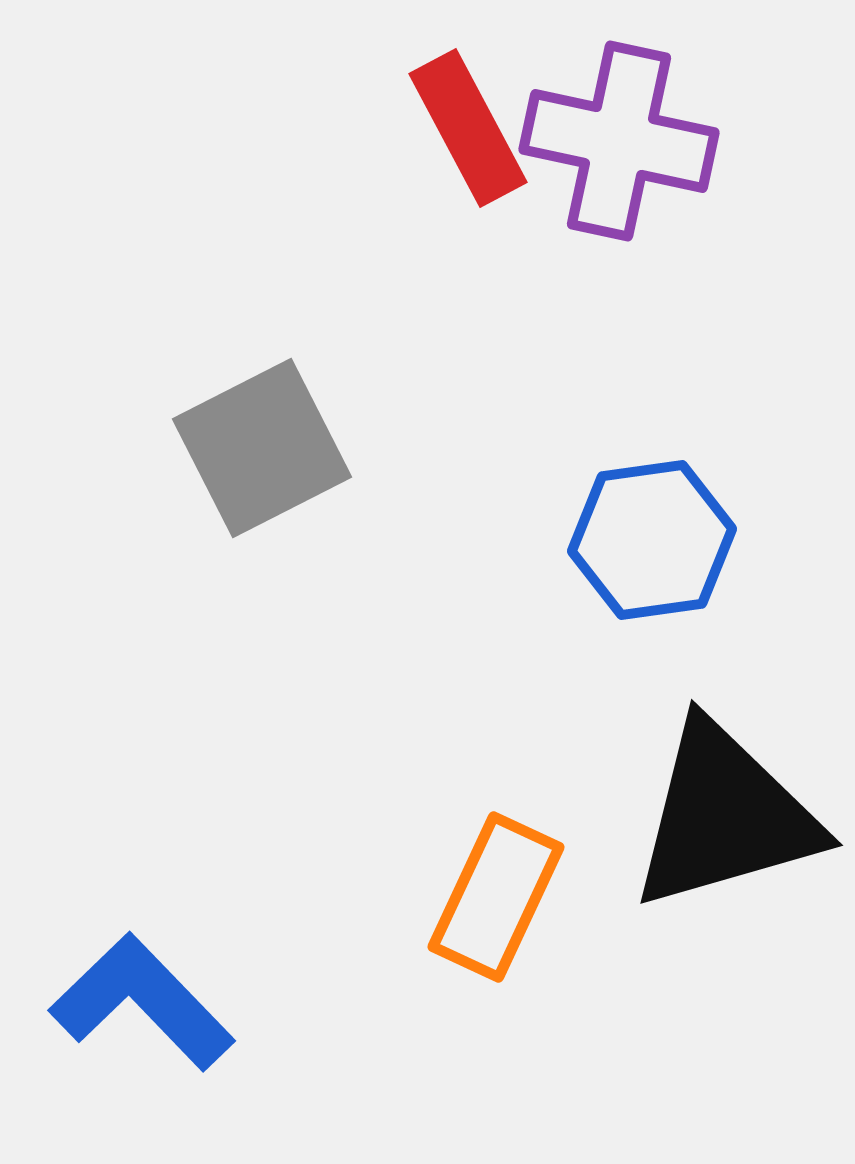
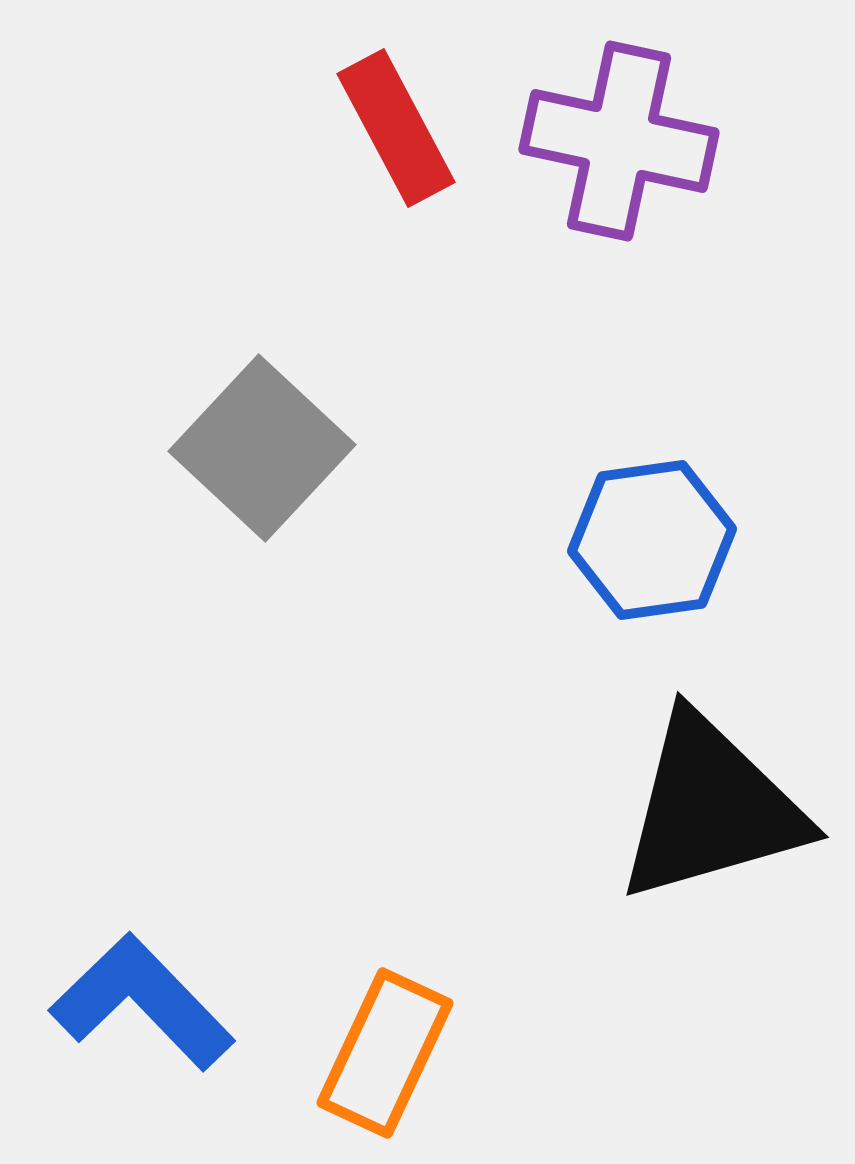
red rectangle: moved 72 px left
gray square: rotated 20 degrees counterclockwise
black triangle: moved 14 px left, 8 px up
orange rectangle: moved 111 px left, 156 px down
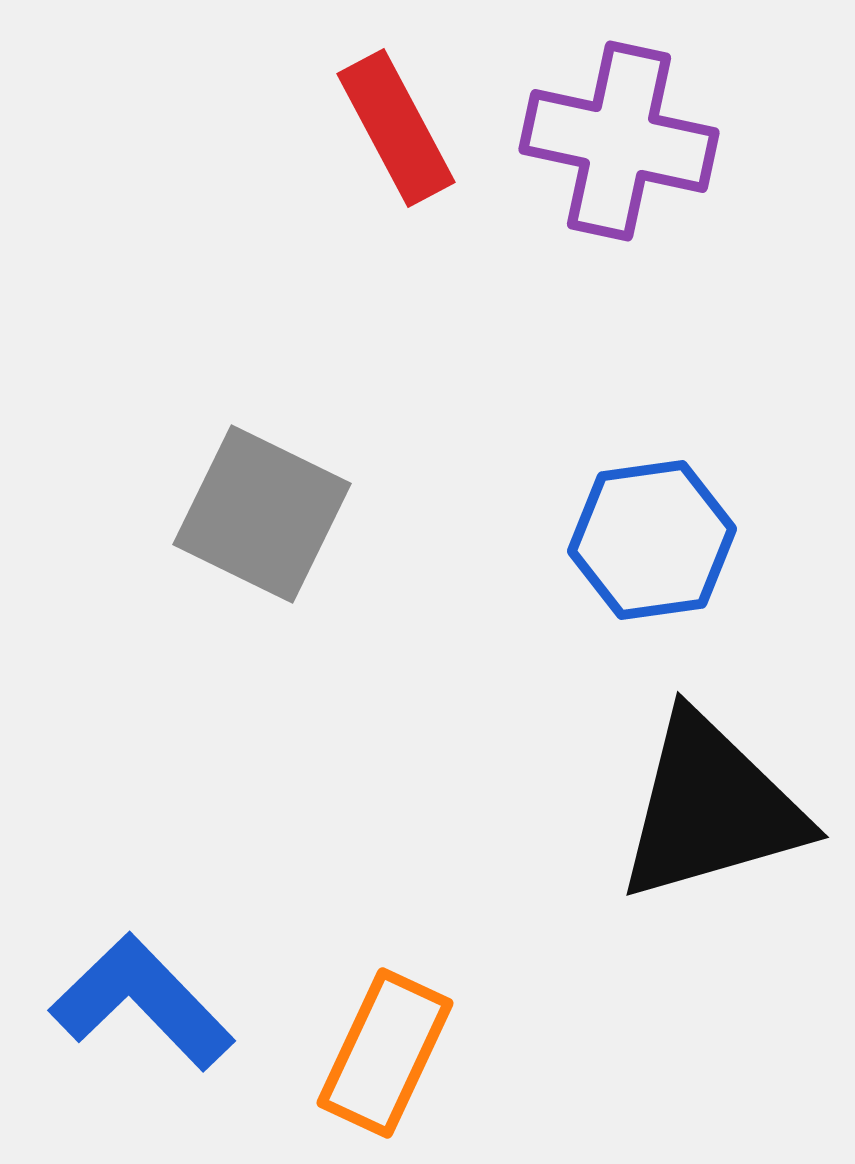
gray square: moved 66 px down; rotated 17 degrees counterclockwise
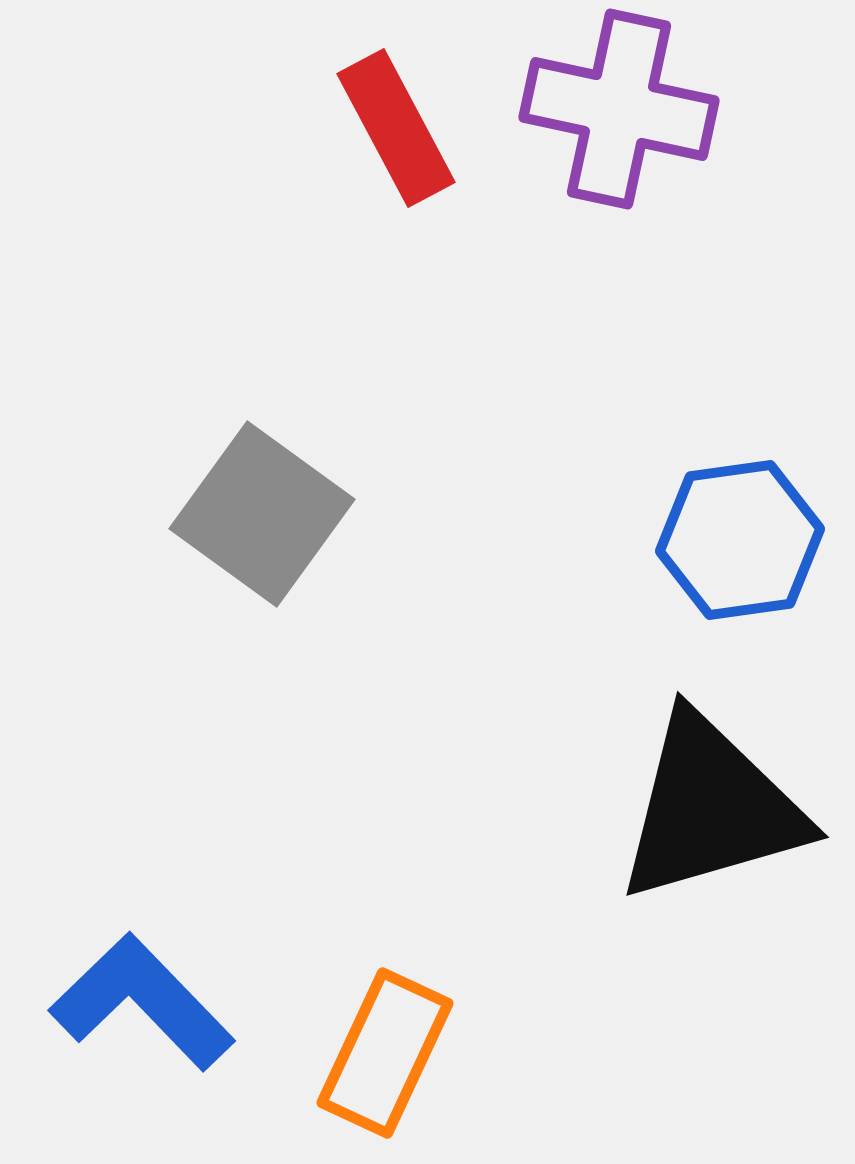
purple cross: moved 32 px up
gray square: rotated 10 degrees clockwise
blue hexagon: moved 88 px right
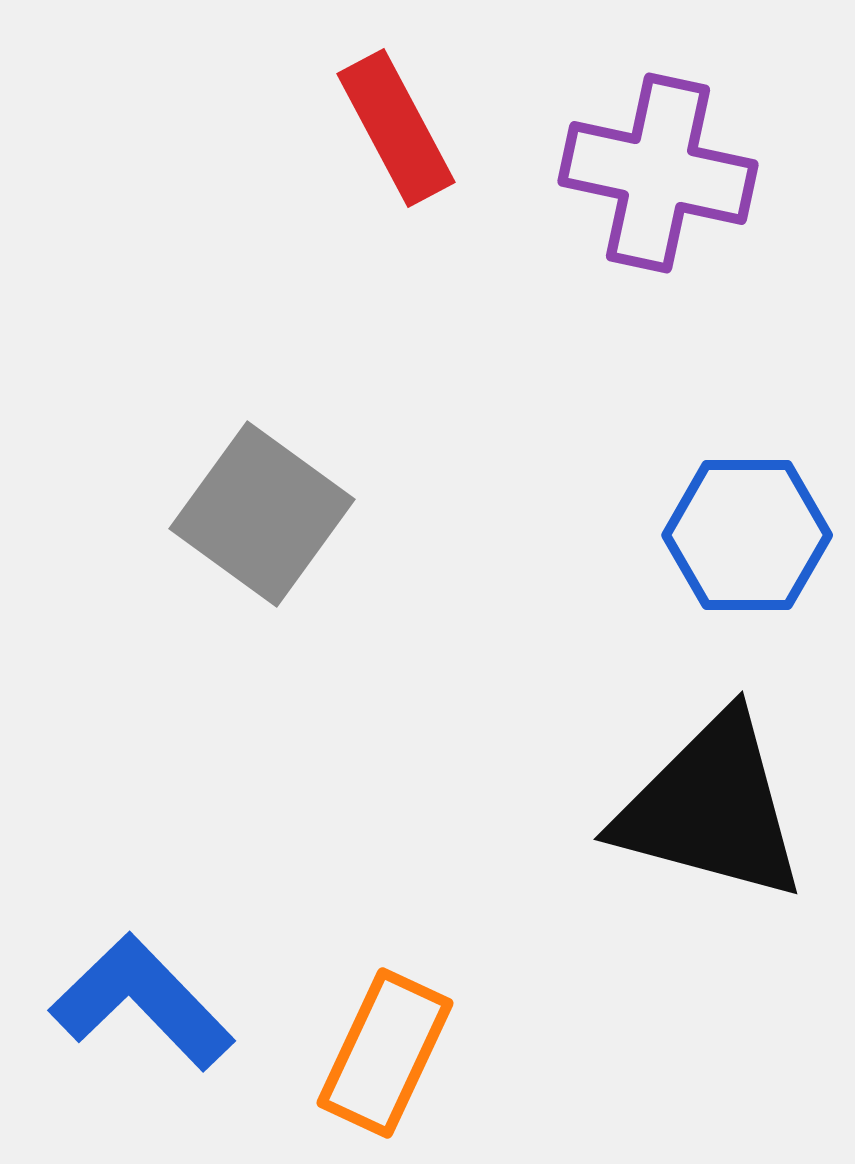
purple cross: moved 39 px right, 64 px down
blue hexagon: moved 7 px right, 5 px up; rotated 8 degrees clockwise
black triangle: rotated 31 degrees clockwise
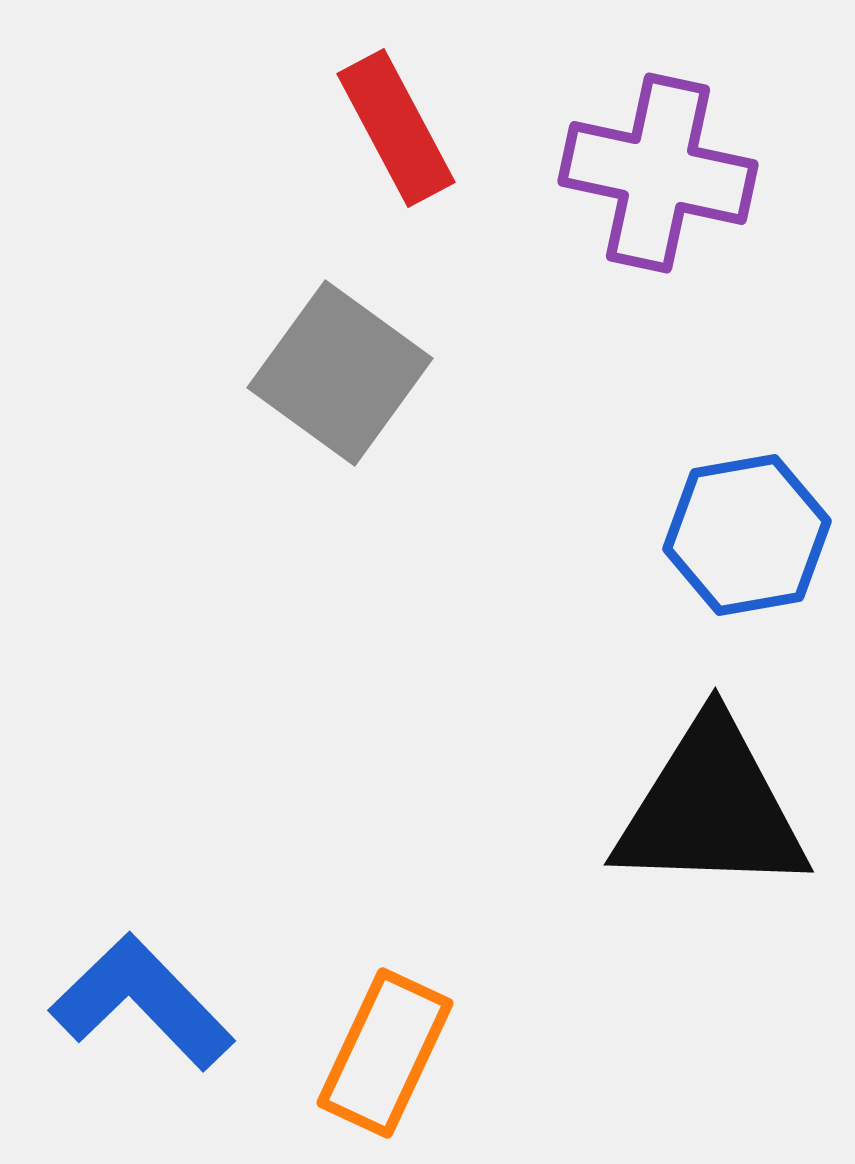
gray square: moved 78 px right, 141 px up
blue hexagon: rotated 10 degrees counterclockwise
black triangle: rotated 13 degrees counterclockwise
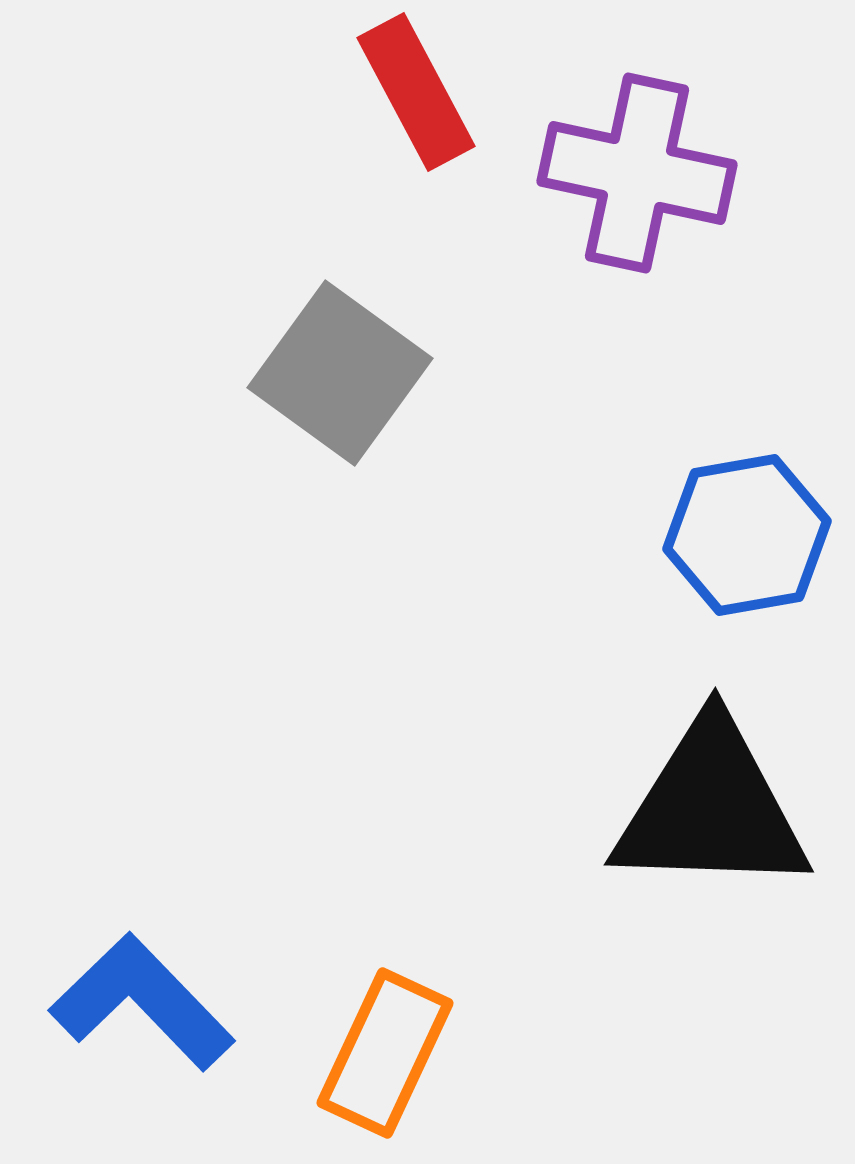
red rectangle: moved 20 px right, 36 px up
purple cross: moved 21 px left
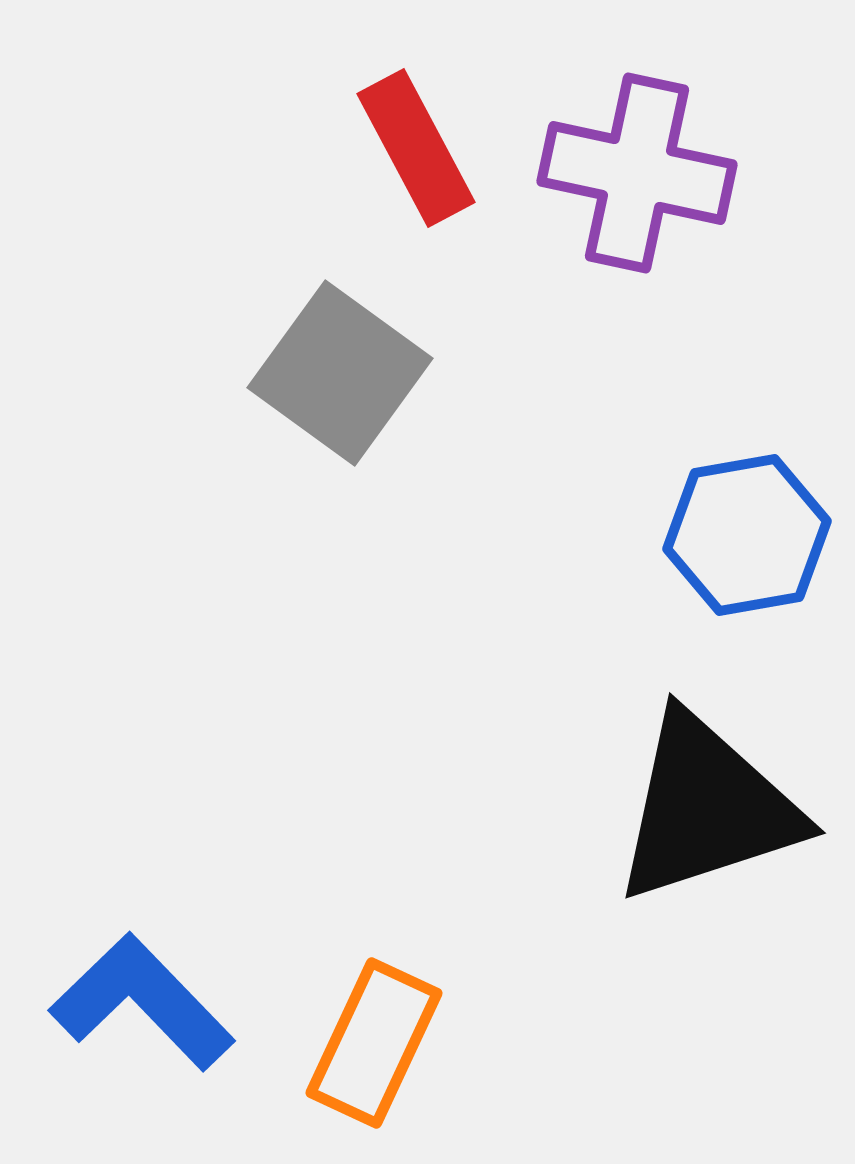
red rectangle: moved 56 px down
black triangle: moved 4 px left; rotated 20 degrees counterclockwise
orange rectangle: moved 11 px left, 10 px up
